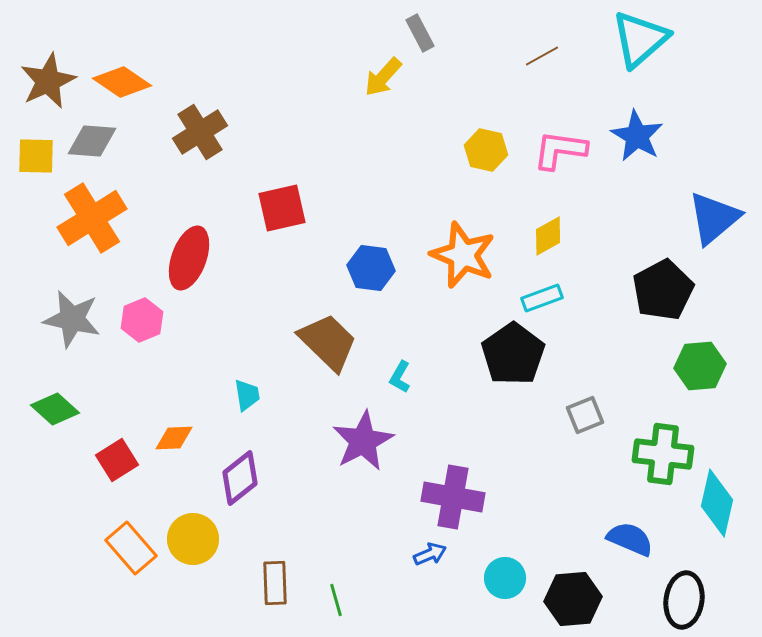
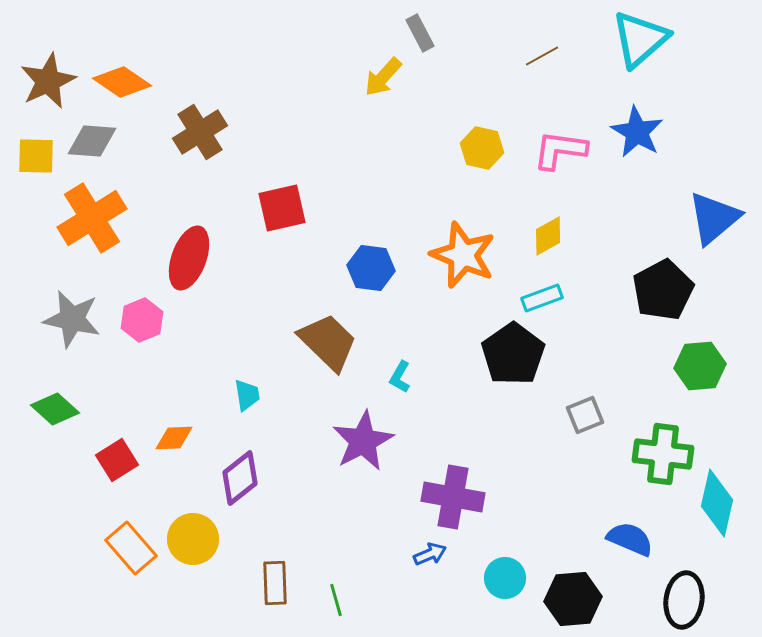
blue star at (637, 136): moved 4 px up
yellow hexagon at (486, 150): moved 4 px left, 2 px up
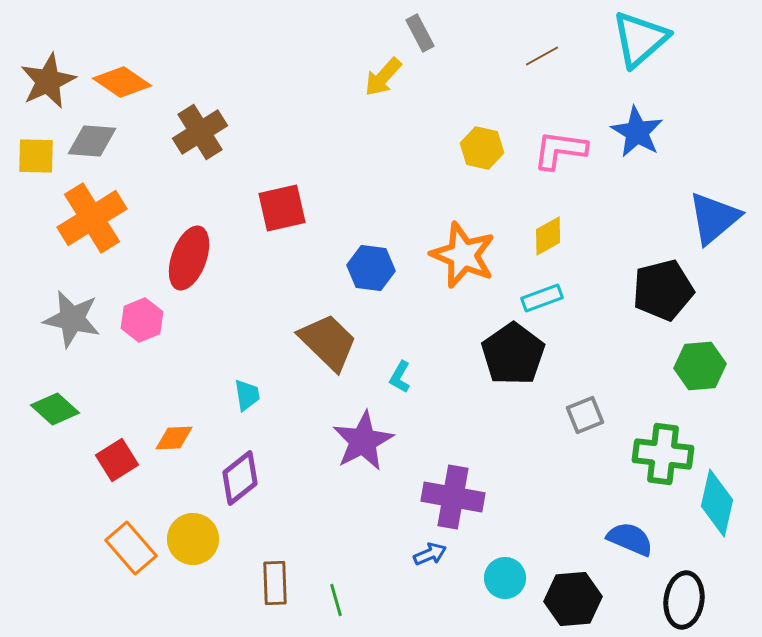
black pentagon at (663, 290): rotated 14 degrees clockwise
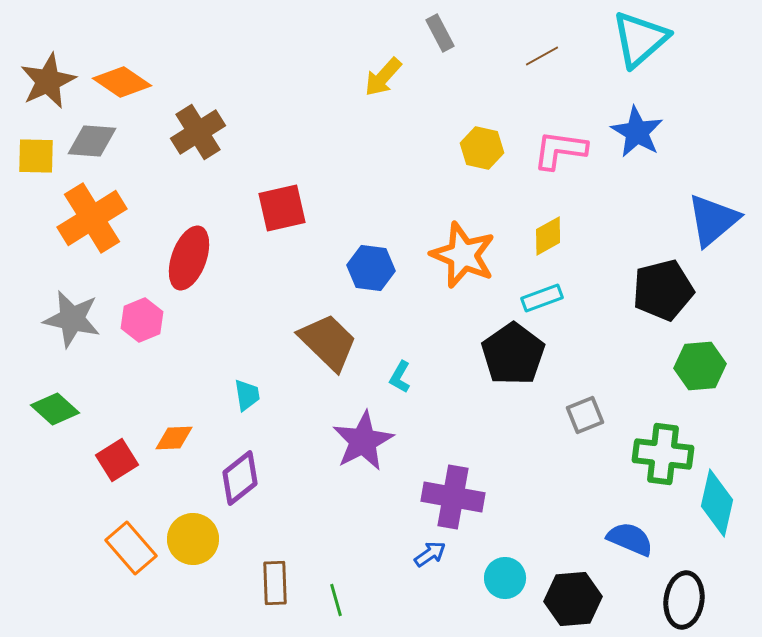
gray rectangle at (420, 33): moved 20 px right
brown cross at (200, 132): moved 2 px left
blue triangle at (714, 218): moved 1 px left, 2 px down
blue arrow at (430, 554): rotated 12 degrees counterclockwise
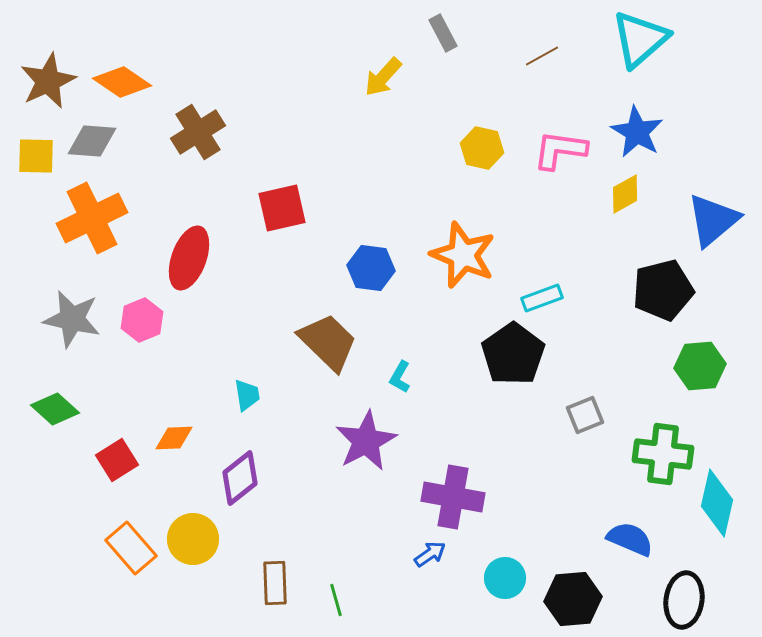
gray rectangle at (440, 33): moved 3 px right
orange cross at (92, 218): rotated 6 degrees clockwise
yellow diamond at (548, 236): moved 77 px right, 42 px up
purple star at (363, 441): moved 3 px right
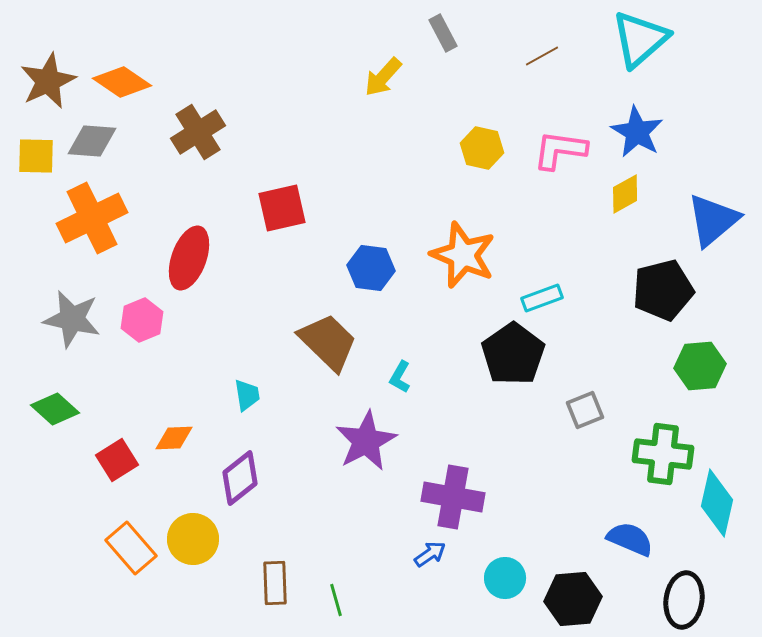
gray square at (585, 415): moved 5 px up
